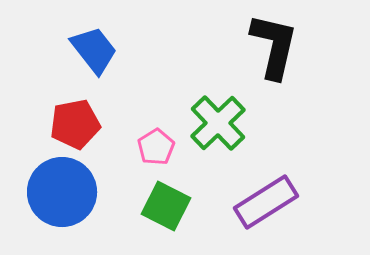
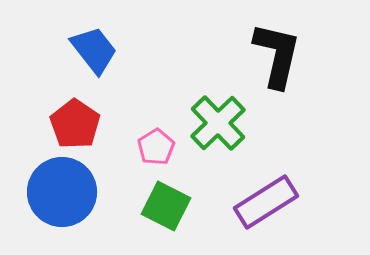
black L-shape: moved 3 px right, 9 px down
red pentagon: rotated 27 degrees counterclockwise
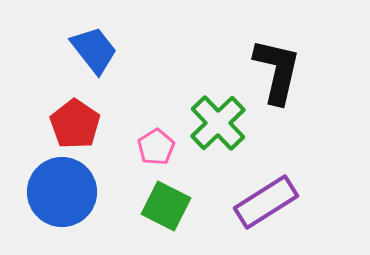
black L-shape: moved 16 px down
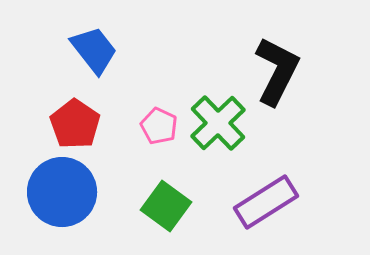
black L-shape: rotated 14 degrees clockwise
pink pentagon: moved 3 px right, 21 px up; rotated 15 degrees counterclockwise
green square: rotated 9 degrees clockwise
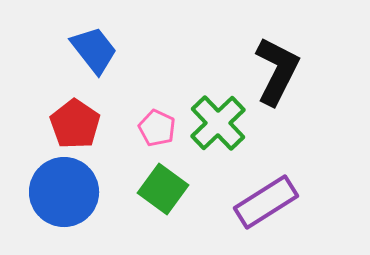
pink pentagon: moved 2 px left, 2 px down
blue circle: moved 2 px right
green square: moved 3 px left, 17 px up
